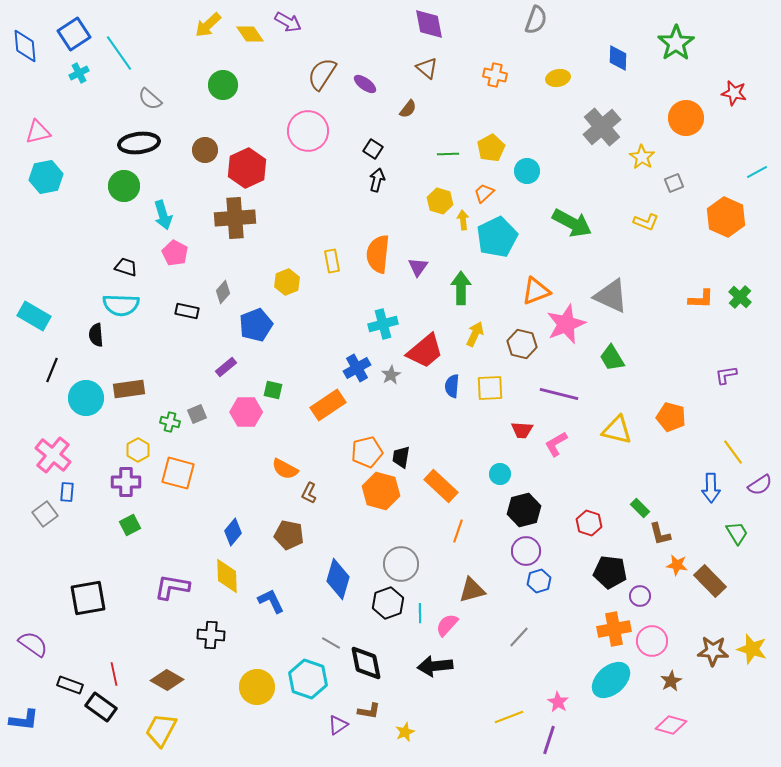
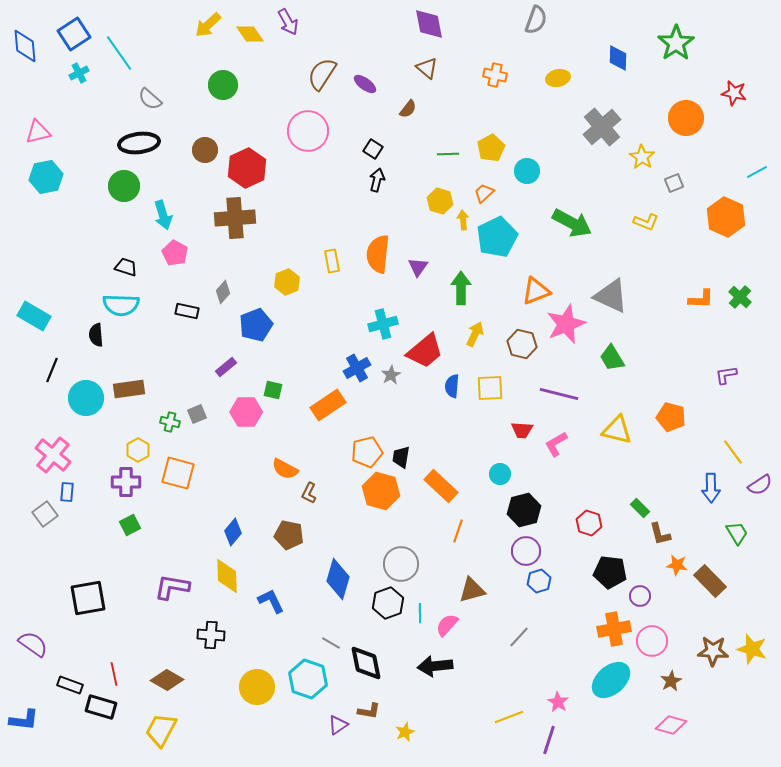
purple arrow at (288, 22): rotated 32 degrees clockwise
black rectangle at (101, 707): rotated 20 degrees counterclockwise
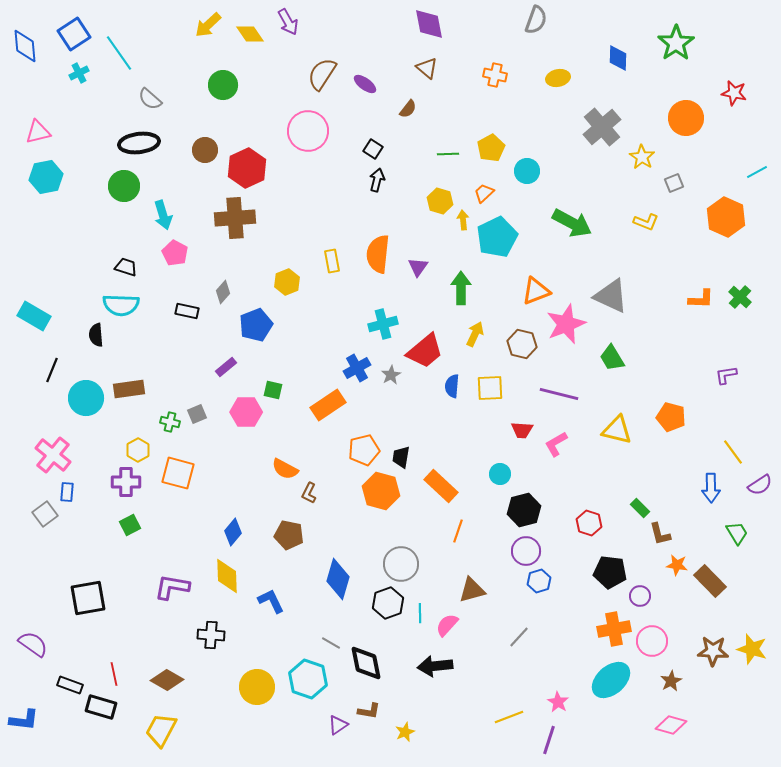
orange pentagon at (367, 452): moved 3 px left, 2 px up
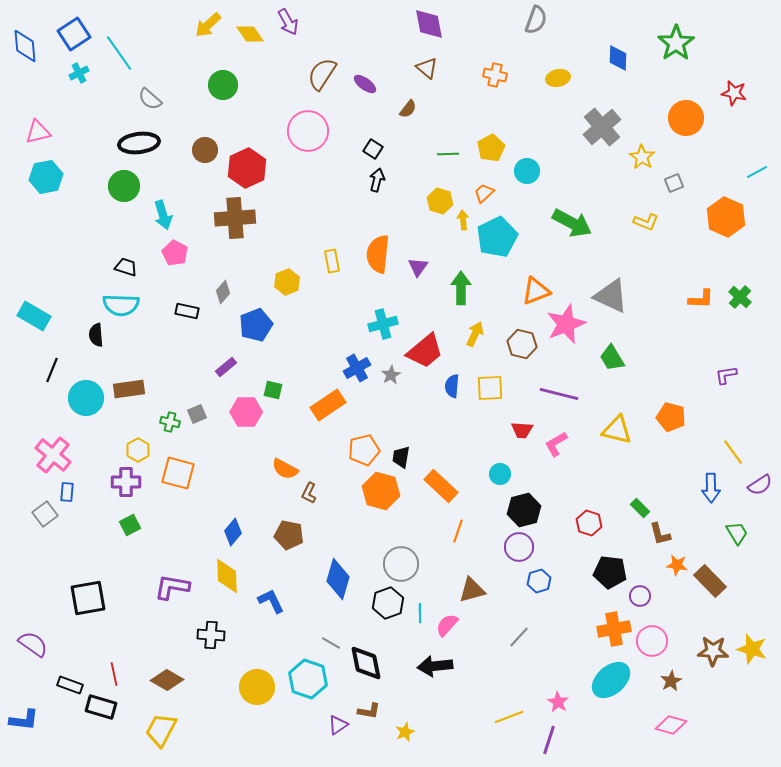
purple circle at (526, 551): moved 7 px left, 4 px up
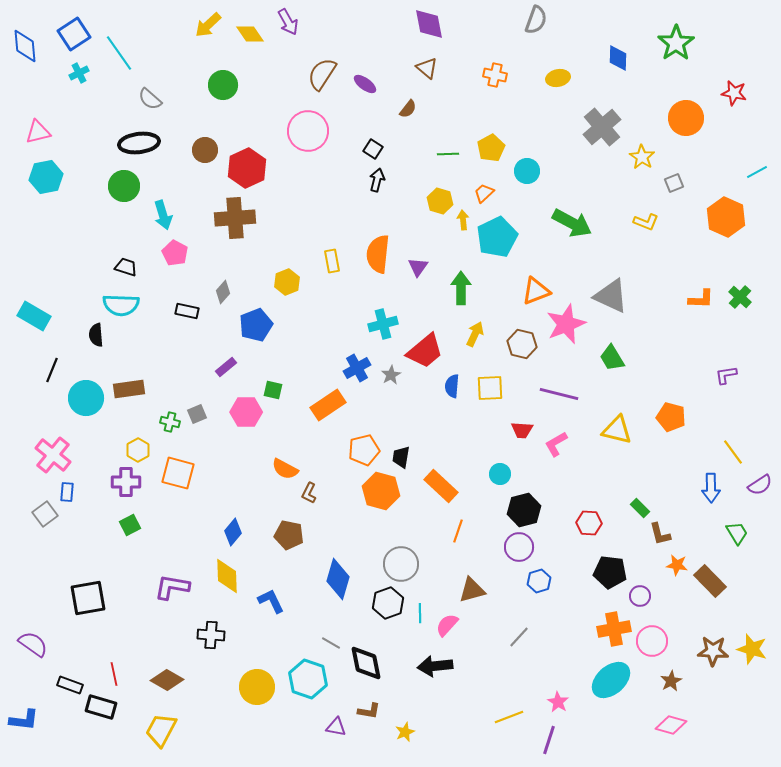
red hexagon at (589, 523): rotated 15 degrees counterclockwise
purple triangle at (338, 725): moved 2 px left, 2 px down; rotated 45 degrees clockwise
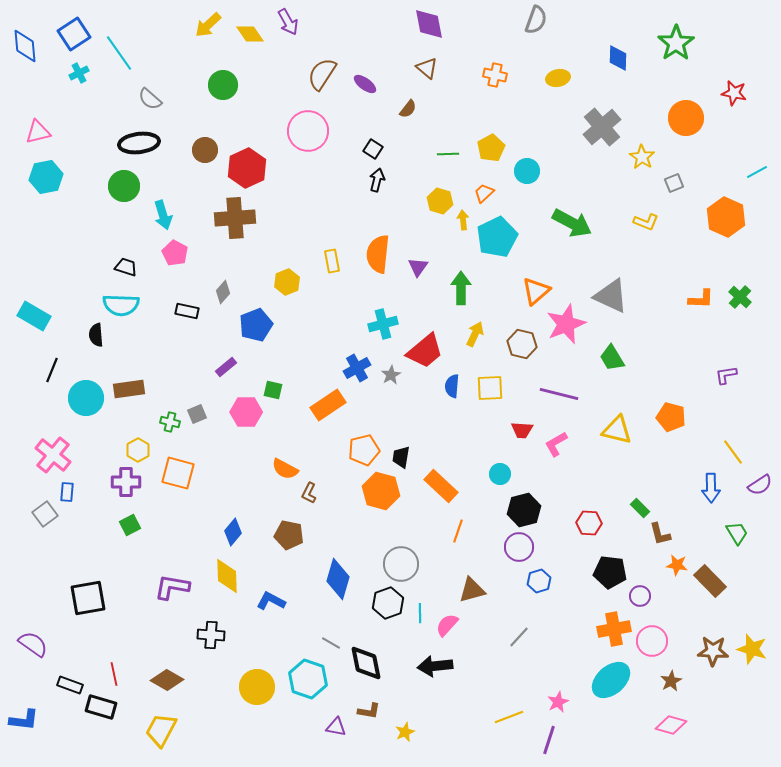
orange triangle at (536, 291): rotated 20 degrees counterclockwise
blue L-shape at (271, 601): rotated 36 degrees counterclockwise
pink star at (558, 702): rotated 15 degrees clockwise
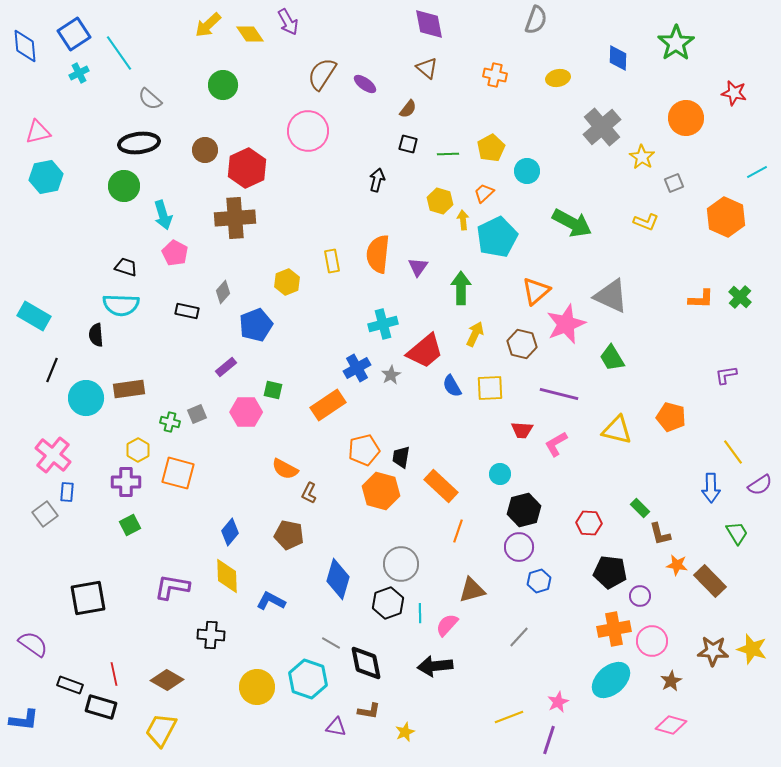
black square at (373, 149): moved 35 px right, 5 px up; rotated 18 degrees counterclockwise
blue semicircle at (452, 386): rotated 35 degrees counterclockwise
blue diamond at (233, 532): moved 3 px left
